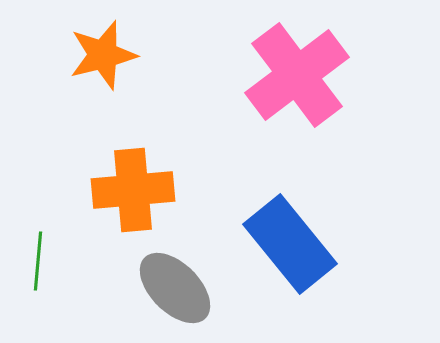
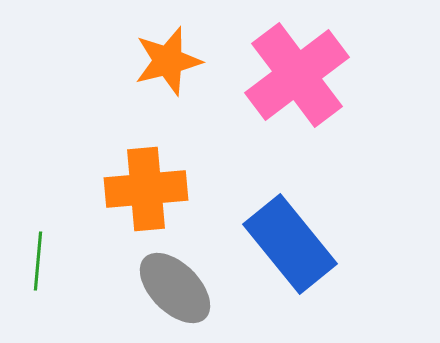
orange star: moved 65 px right, 6 px down
orange cross: moved 13 px right, 1 px up
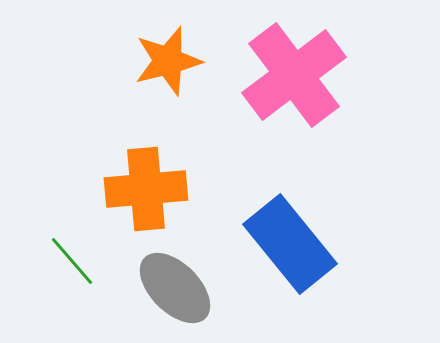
pink cross: moved 3 px left
green line: moved 34 px right; rotated 46 degrees counterclockwise
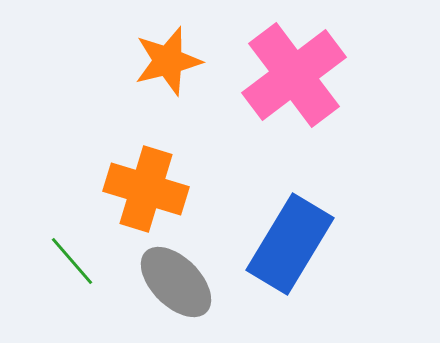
orange cross: rotated 22 degrees clockwise
blue rectangle: rotated 70 degrees clockwise
gray ellipse: moved 1 px right, 6 px up
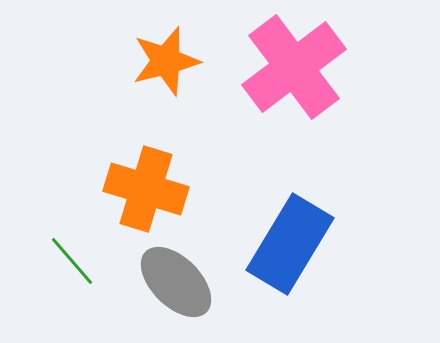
orange star: moved 2 px left
pink cross: moved 8 px up
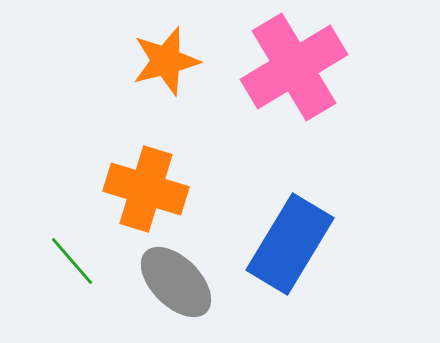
pink cross: rotated 6 degrees clockwise
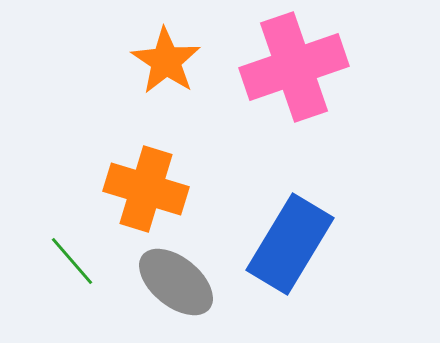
orange star: rotated 24 degrees counterclockwise
pink cross: rotated 12 degrees clockwise
gray ellipse: rotated 6 degrees counterclockwise
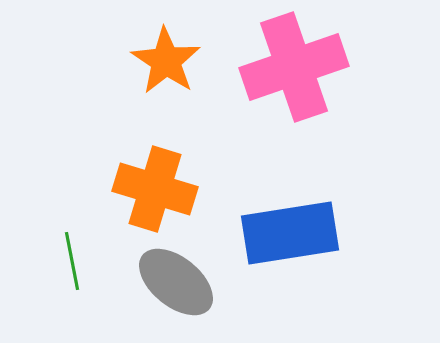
orange cross: moved 9 px right
blue rectangle: moved 11 px up; rotated 50 degrees clockwise
green line: rotated 30 degrees clockwise
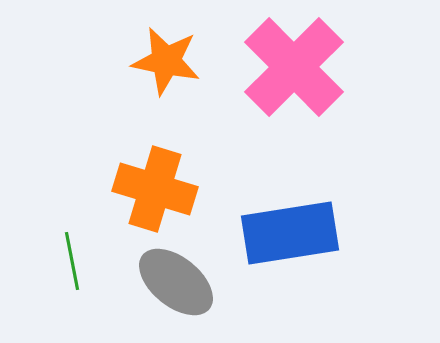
orange star: rotated 22 degrees counterclockwise
pink cross: rotated 26 degrees counterclockwise
